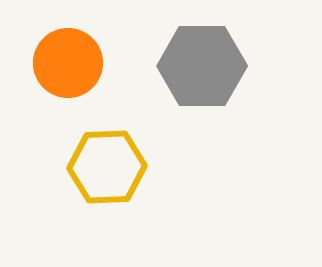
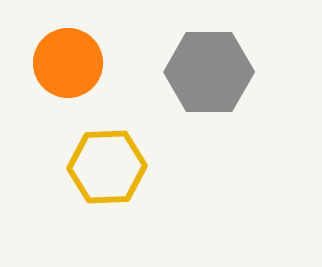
gray hexagon: moved 7 px right, 6 px down
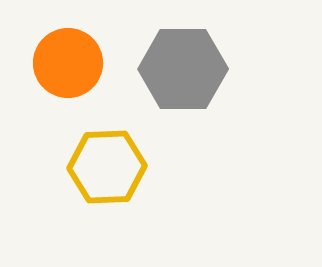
gray hexagon: moved 26 px left, 3 px up
